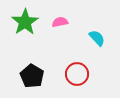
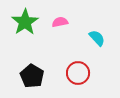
red circle: moved 1 px right, 1 px up
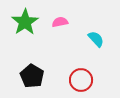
cyan semicircle: moved 1 px left, 1 px down
red circle: moved 3 px right, 7 px down
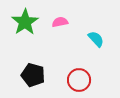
black pentagon: moved 1 px right, 1 px up; rotated 15 degrees counterclockwise
red circle: moved 2 px left
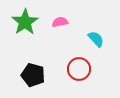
red circle: moved 11 px up
